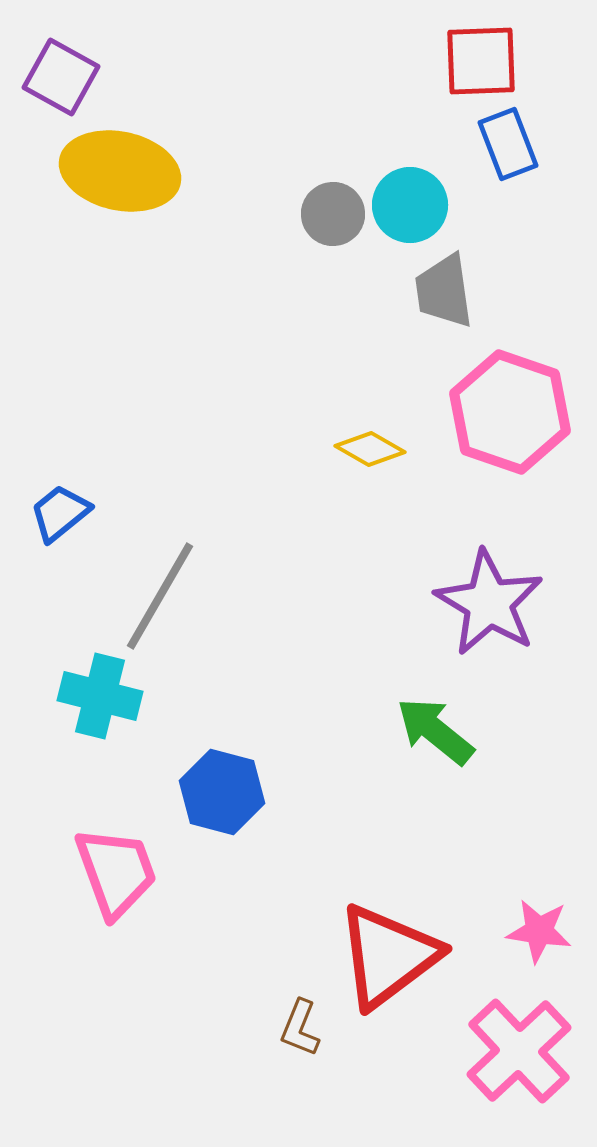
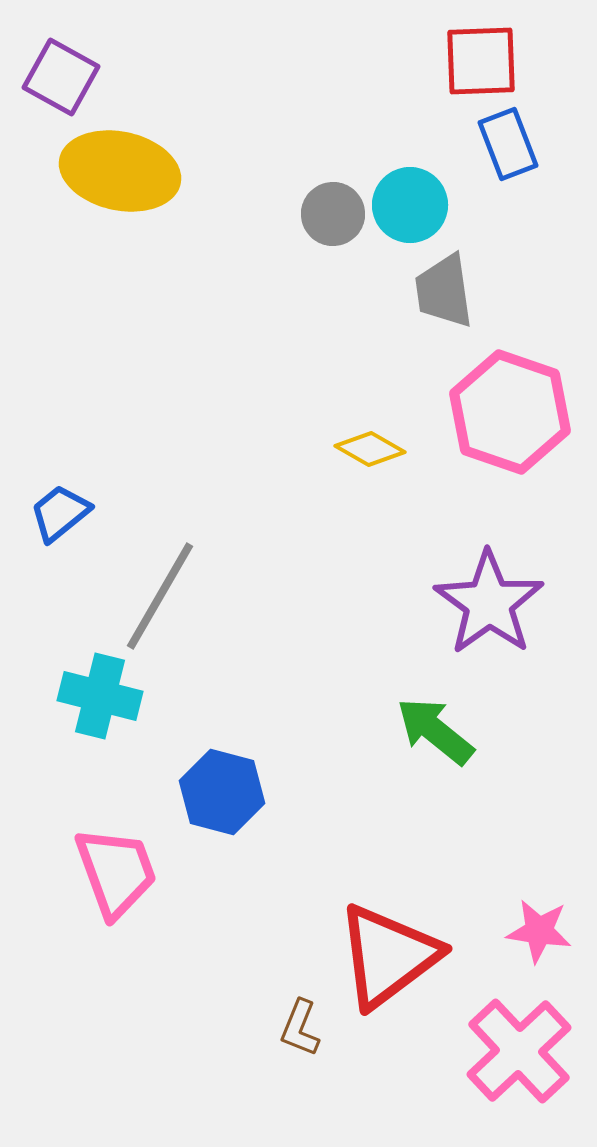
purple star: rotated 5 degrees clockwise
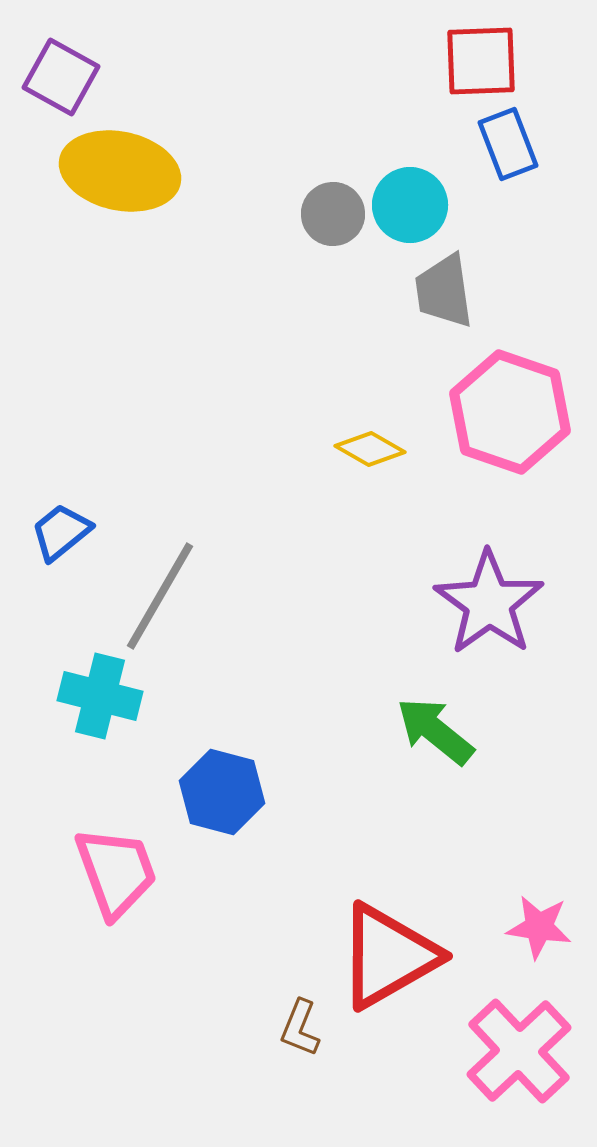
blue trapezoid: moved 1 px right, 19 px down
pink star: moved 4 px up
red triangle: rotated 7 degrees clockwise
